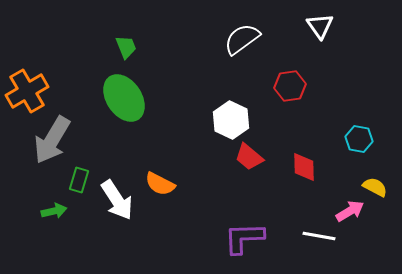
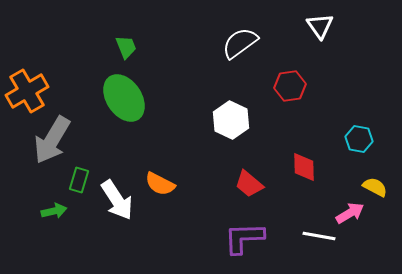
white semicircle: moved 2 px left, 4 px down
red trapezoid: moved 27 px down
pink arrow: moved 2 px down
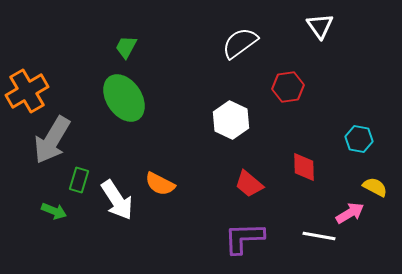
green trapezoid: rotated 130 degrees counterclockwise
red hexagon: moved 2 px left, 1 px down
green arrow: rotated 35 degrees clockwise
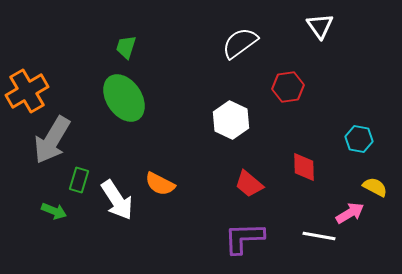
green trapezoid: rotated 10 degrees counterclockwise
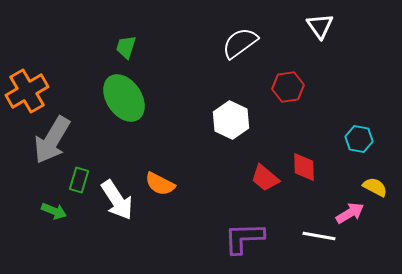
red trapezoid: moved 16 px right, 6 px up
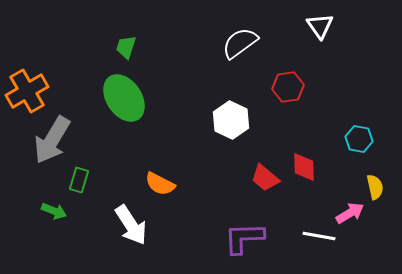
yellow semicircle: rotated 50 degrees clockwise
white arrow: moved 14 px right, 25 px down
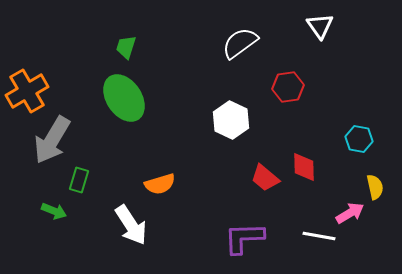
orange semicircle: rotated 44 degrees counterclockwise
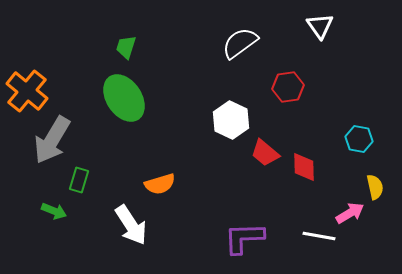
orange cross: rotated 21 degrees counterclockwise
red trapezoid: moved 25 px up
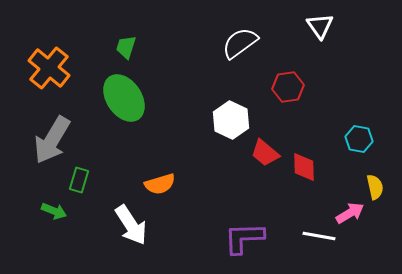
orange cross: moved 22 px right, 23 px up
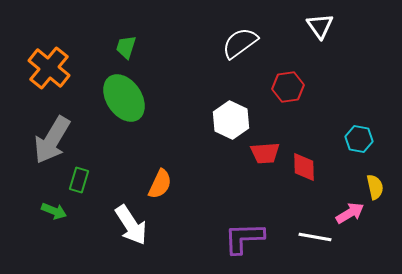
red trapezoid: rotated 44 degrees counterclockwise
orange semicircle: rotated 48 degrees counterclockwise
white line: moved 4 px left, 1 px down
